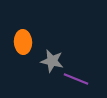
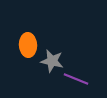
orange ellipse: moved 5 px right, 3 px down
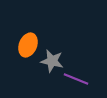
orange ellipse: rotated 25 degrees clockwise
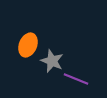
gray star: rotated 10 degrees clockwise
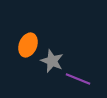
purple line: moved 2 px right
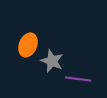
purple line: rotated 15 degrees counterclockwise
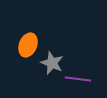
gray star: moved 2 px down
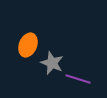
purple line: rotated 10 degrees clockwise
